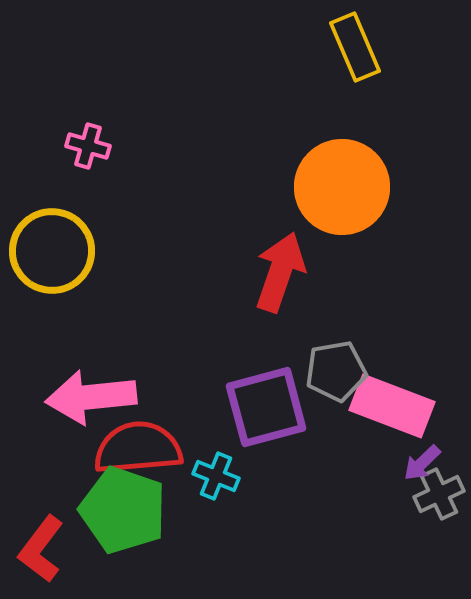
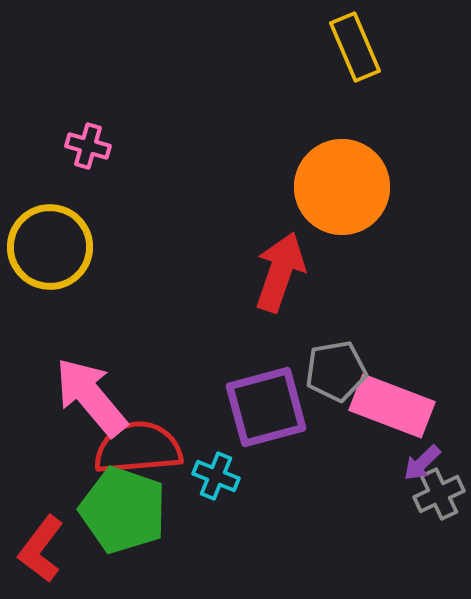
yellow circle: moved 2 px left, 4 px up
pink arrow: rotated 56 degrees clockwise
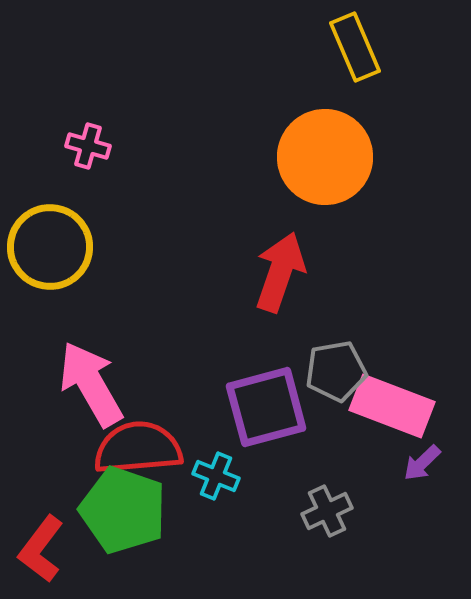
orange circle: moved 17 px left, 30 px up
pink arrow: moved 13 px up; rotated 10 degrees clockwise
gray cross: moved 112 px left, 17 px down
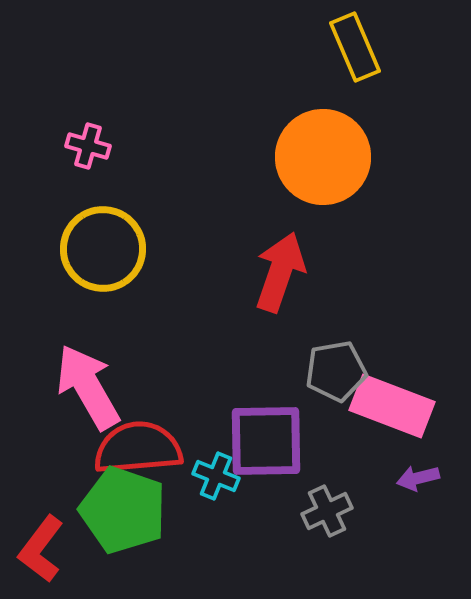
orange circle: moved 2 px left
yellow circle: moved 53 px right, 2 px down
pink arrow: moved 3 px left, 3 px down
purple square: moved 34 px down; rotated 14 degrees clockwise
purple arrow: moved 4 px left, 15 px down; rotated 30 degrees clockwise
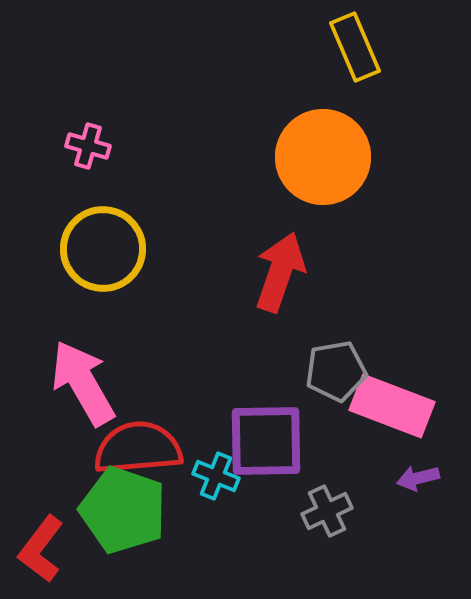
pink arrow: moved 5 px left, 4 px up
